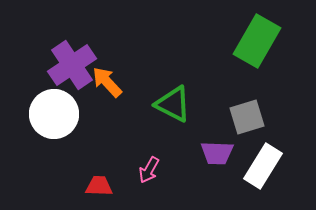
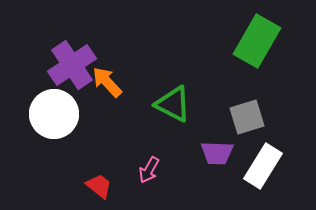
red trapezoid: rotated 36 degrees clockwise
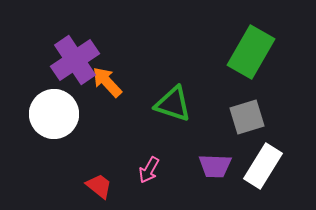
green rectangle: moved 6 px left, 11 px down
purple cross: moved 3 px right, 5 px up
green triangle: rotated 9 degrees counterclockwise
purple trapezoid: moved 2 px left, 13 px down
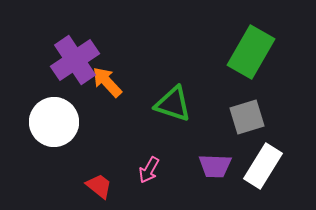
white circle: moved 8 px down
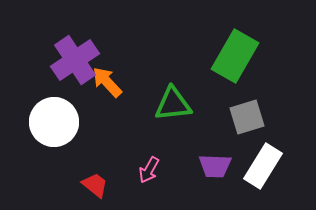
green rectangle: moved 16 px left, 4 px down
green triangle: rotated 24 degrees counterclockwise
red trapezoid: moved 4 px left, 1 px up
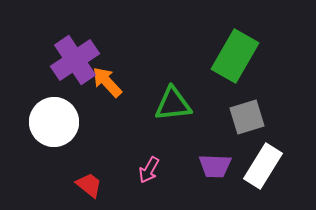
red trapezoid: moved 6 px left
